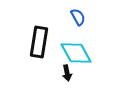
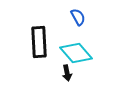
black rectangle: rotated 12 degrees counterclockwise
cyan diamond: rotated 12 degrees counterclockwise
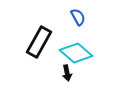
black rectangle: rotated 32 degrees clockwise
cyan diamond: rotated 8 degrees counterclockwise
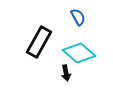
cyan diamond: moved 3 px right
black arrow: moved 1 px left
